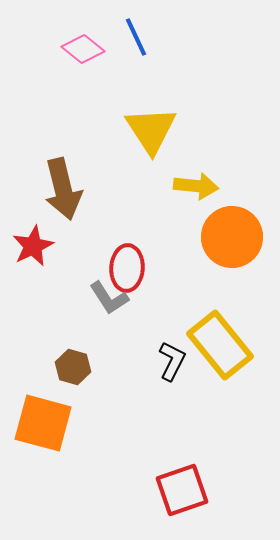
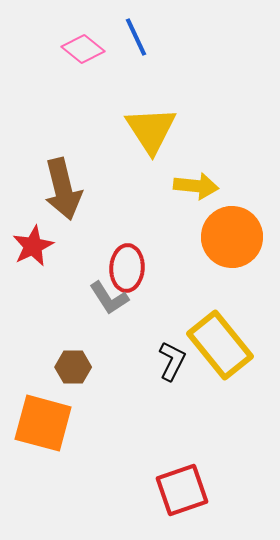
brown hexagon: rotated 16 degrees counterclockwise
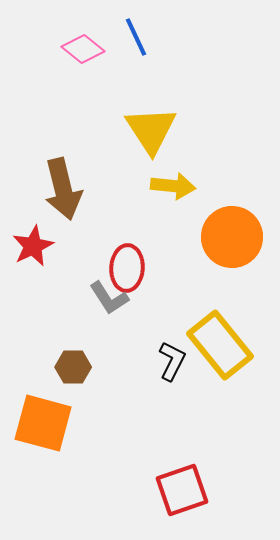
yellow arrow: moved 23 px left
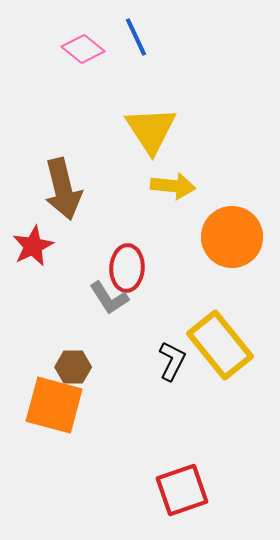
orange square: moved 11 px right, 18 px up
